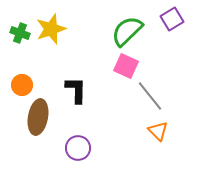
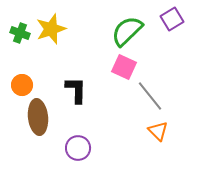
pink square: moved 2 px left, 1 px down
brown ellipse: rotated 16 degrees counterclockwise
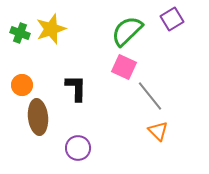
black L-shape: moved 2 px up
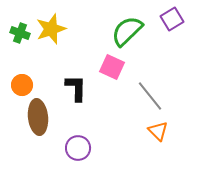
pink square: moved 12 px left
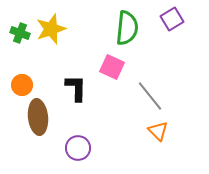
green semicircle: moved 3 px up; rotated 140 degrees clockwise
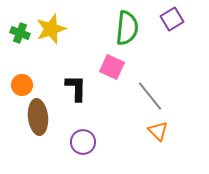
purple circle: moved 5 px right, 6 px up
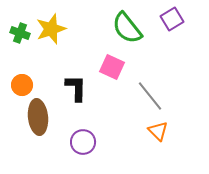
green semicircle: rotated 136 degrees clockwise
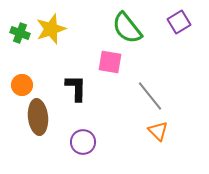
purple square: moved 7 px right, 3 px down
pink square: moved 2 px left, 5 px up; rotated 15 degrees counterclockwise
